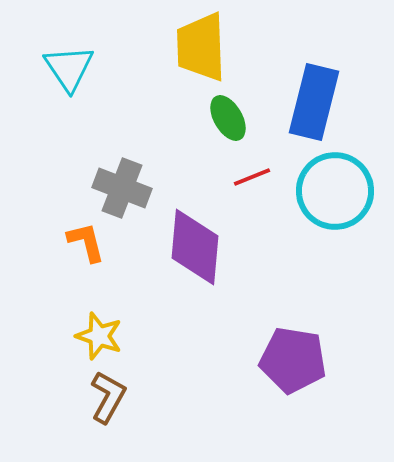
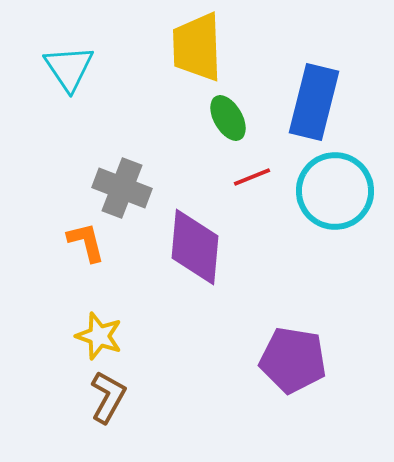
yellow trapezoid: moved 4 px left
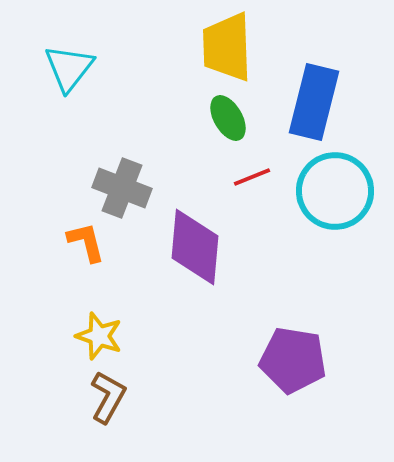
yellow trapezoid: moved 30 px right
cyan triangle: rotated 12 degrees clockwise
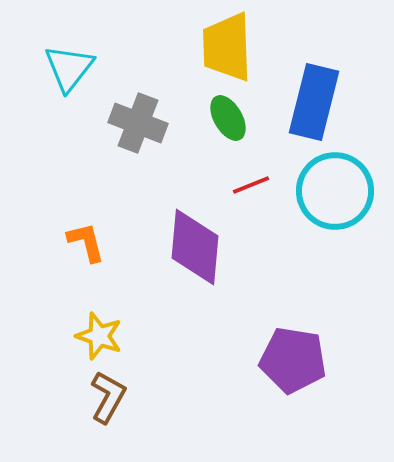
red line: moved 1 px left, 8 px down
gray cross: moved 16 px right, 65 px up
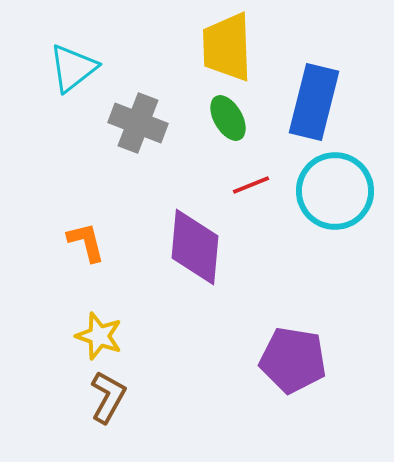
cyan triangle: moved 4 px right; rotated 14 degrees clockwise
